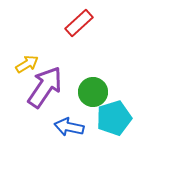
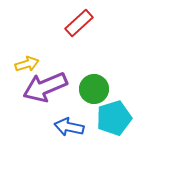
yellow arrow: rotated 15 degrees clockwise
purple arrow: rotated 147 degrees counterclockwise
green circle: moved 1 px right, 3 px up
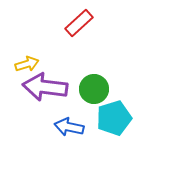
purple arrow: rotated 30 degrees clockwise
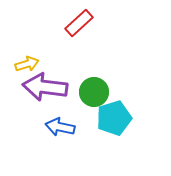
green circle: moved 3 px down
blue arrow: moved 9 px left
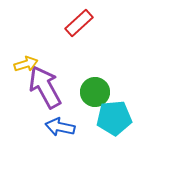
yellow arrow: moved 1 px left
purple arrow: rotated 54 degrees clockwise
green circle: moved 1 px right
cyan pentagon: rotated 12 degrees clockwise
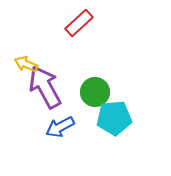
yellow arrow: rotated 140 degrees counterclockwise
blue arrow: rotated 40 degrees counterclockwise
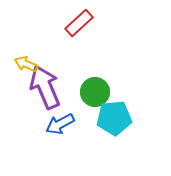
purple arrow: rotated 6 degrees clockwise
blue arrow: moved 3 px up
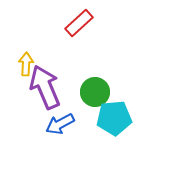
yellow arrow: rotated 70 degrees clockwise
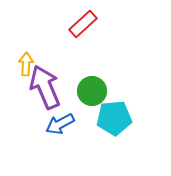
red rectangle: moved 4 px right, 1 px down
green circle: moved 3 px left, 1 px up
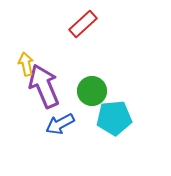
yellow arrow: rotated 15 degrees counterclockwise
purple arrow: moved 1 px left, 1 px up
